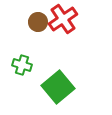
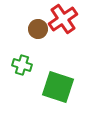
brown circle: moved 7 px down
green square: rotated 32 degrees counterclockwise
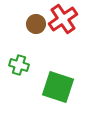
brown circle: moved 2 px left, 5 px up
green cross: moved 3 px left
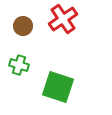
brown circle: moved 13 px left, 2 px down
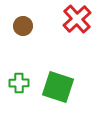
red cross: moved 14 px right; rotated 8 degrees counterclockwise
green cross: moved 18 px down; rotated 18 degrees counterclockwise
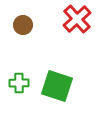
brown circle: moved 1 px up
green square: moved 1 px left, 1 px up
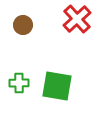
green square: rotated 8 degrees counterclockwise
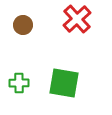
green square: moved 7 px right, 3 px up
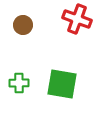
red cross: rotated 28 degrees counterclockwise
green square: moved 2 px left, 1 px down
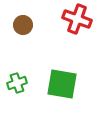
green cross: moved 2 px left; rotated 18 degrees counterclockwise
